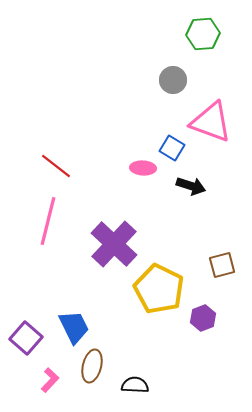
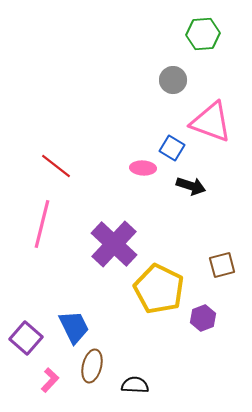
pink line: moved 6 px left, 3 px down
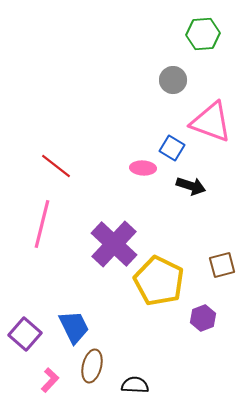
yellow pentagon: moved 8 px up
purple square: moved 1 px left, 4 px up
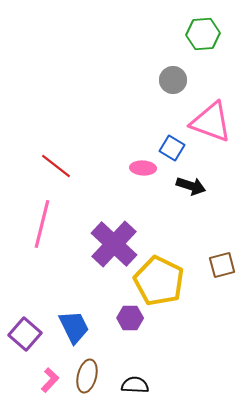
purple hexagon: moved 73 px left; rotated 20 degrees clockwise
brown ellipse: moved 5 px left, 10 px down
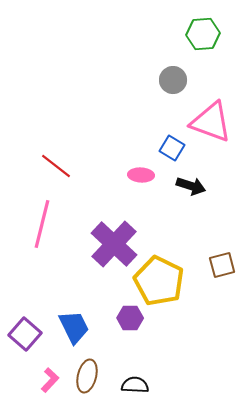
pink ellipse: moved 2 px left, 7 px down
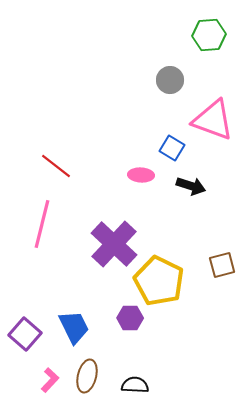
green hexagon: moved 6 px right, 1 px down
gray circle: moved 3 px left
pink triangle: moved 2 px right, 2 px up
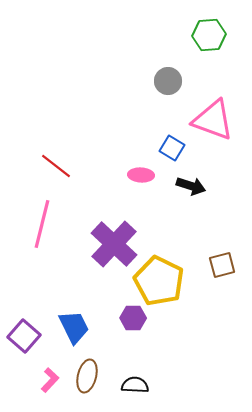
gray circle: moved 2 px left, 1 px down
purple hexagon: moved 3 px right
purple square: moved 1 px left, 2 px down
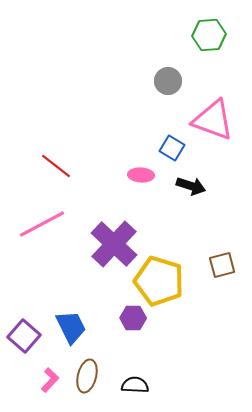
pink line: rotated 48 degrees clockwise
yellow pentagon: rotated 9 degrees counterclockwise
blue trapezoid: moved 3 px left
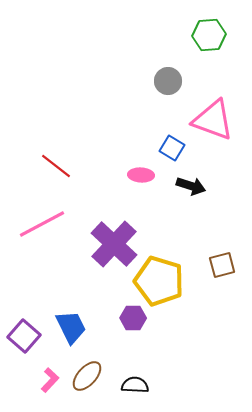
brown ellipse: rotated 28 degrees clockwise
